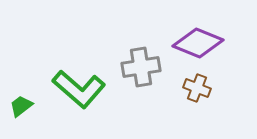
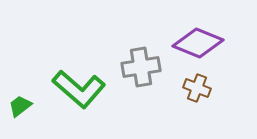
green trapezoid: moved 1 px left
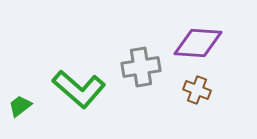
purple diamond: rotated 18 degrees counterclockwise
brown cross: moved 2 px down
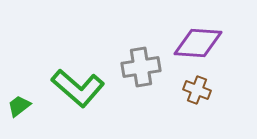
green L-shape: moved 1 px left, 1 px up
green trapezoid: moved 1 px left
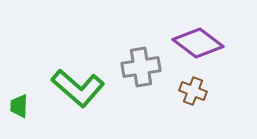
purple diamond: rotated 33 degrees clockwise
brown cross: moved 4 px left, 1 px down
green trapezoid: rotated 50 degrees counterclockwise
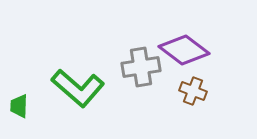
purple diamond: moved 14 px left, 7 px down
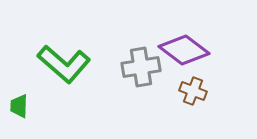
green L-shape: moved 14 px left, 24 px up
